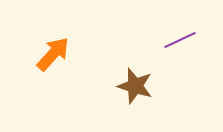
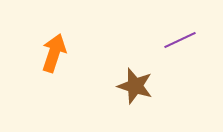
orange arrow: moved 1 px right, 1 px up; rotated 24 degrees counterclockwise
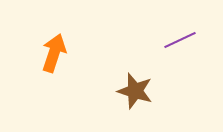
brown star: moved 5 px down
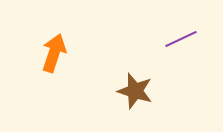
purple line: moved 1 px right, 1 px up
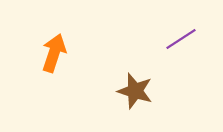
purple line: rotated 8 degrees counterclockwise
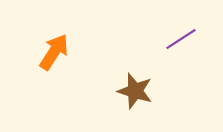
orange arrow: moved 1 px up; rotated 15 degrees clockwise
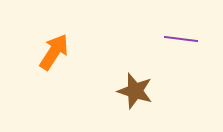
purple line: rotated 40 degrees clockwise
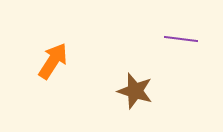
orange arrow: moved 1 px left, 9 px down
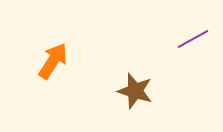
purple line: moved 12 px right; rotated 36 degrees counterclockwise
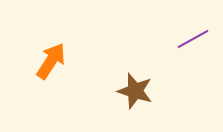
orange arrow: moved 2 px left
